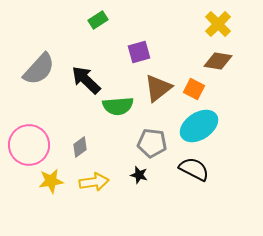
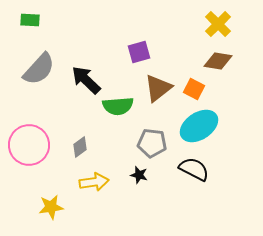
green rectangle: moved 68 px left; rotated 36 degrees clockwise
yellow star: moved 26 px down
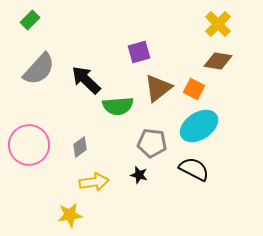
green rectangle: rotated 48 degrees counterclockwise
yellow star: moved 19 px right, 8 px down
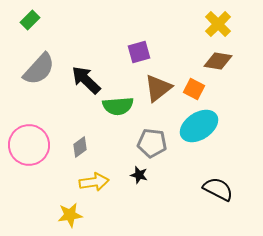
black semicircle: moved 24 px right, 20 px down
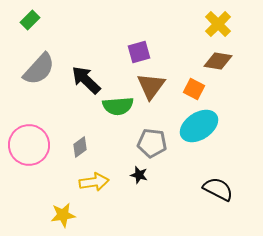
brown triangle: moved 7 px left, 2 px up; rotated 16 degrees counterclockwise
yellow star: moved 7 px left
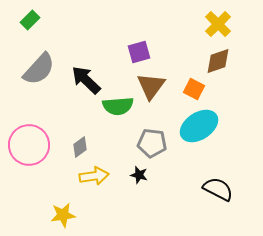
brown diamond: rotated 28 degrees counterclockwise
yellow arrow: moved 6 px up
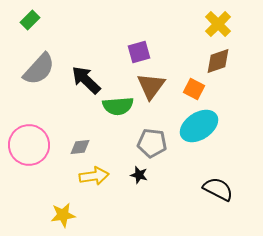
gray diamond: rotated 30 degrees clockwise
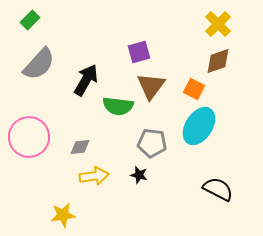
gray semicircle: moved 5 px up
black arrow: rotated 76 degrees clockwise
green semicircle: rotated 12 degrees clockwise
cyan ellipse: rotated 24 degrees counterclockwise
pink circle: moved 8 px up
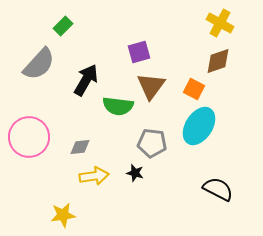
green rectangle: moved 33 px right, 6 px down
yellow cross: moved 2 px right, 1 px up; rotated 16 degrees counterclockwise
black star: moved 4 px left, 2 px up
